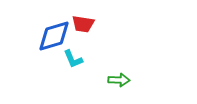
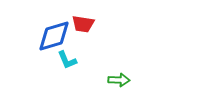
cyan L-shape: moved 6 px left, 1 px down
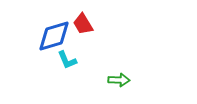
red trapezoid: rotated 50 degrees clockwise
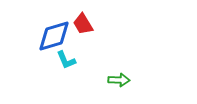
cyan L-shape: moved 1 px left
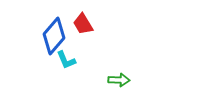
blue diamond: rotated 33 degrees counterclockwise
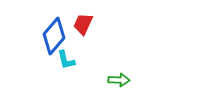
red trapezoid: rotated 55 degrees clockwise
cyan L-shape: rotated 10 degrees clockwise
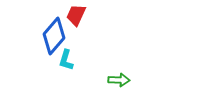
red trapezoid: moved 7 px left, 9 px up
cyan L-shape: rotated 30 degrees clockwise
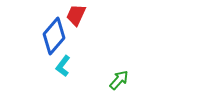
cyan L-shape: moved 3 px left, 6 px down; rotated 20 degrees clockwise
green arrow: rotated 50 degrees counterclockwise
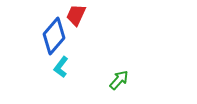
cyan L-shape: moved 2 px left, 1 px down
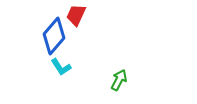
cyan L-shape: rotated 70 degrees counterclockwise
green arrow: rotated 15 degrees counterclockwise
